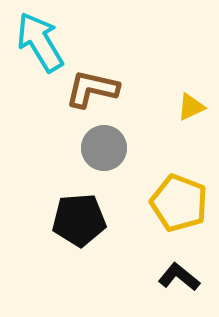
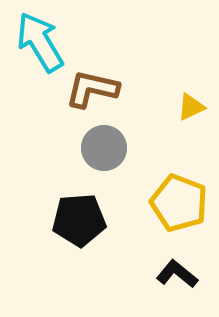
black L-shape: moved 2 px left, 3 px up
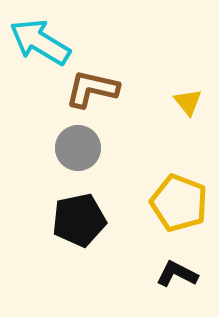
cyan arrow: rotated 28 degrees counterclockwise
yellow triangle: moved 3 px left, 5 px up; rotated 44 degrees counterclockwise
gray circle: moved 26 px left
black pentagon: rotated 8 degrees counterclockwise
black L-shape: rotated 12 degrees counterclockwise
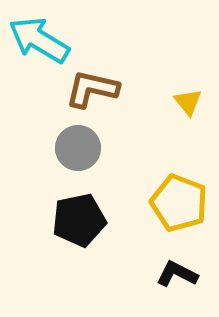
cyan arrow: moved 1 px left, 2 px up
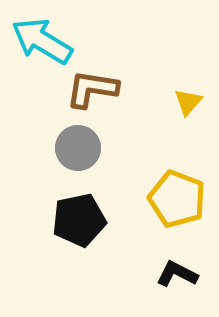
cyan arrow: moved 3 px right, 1 px down
brown L-shape: rotated 4 degrees counterclockwise
yellow triangle: rotated 20 degrees clockwise
yellow pentagon: moved 2 px left, 4 px up
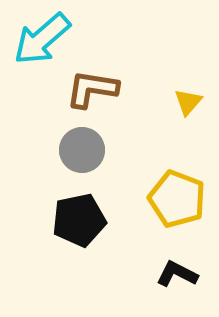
cyan arrow: moved 2 px up; rotated 72 degrees counterclockwise
gray circle: moved 4 px right, 2 px down
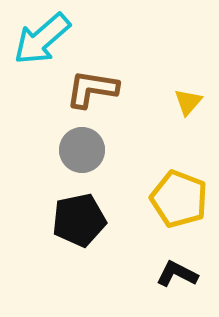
yellow pentagon: moved 2 px right
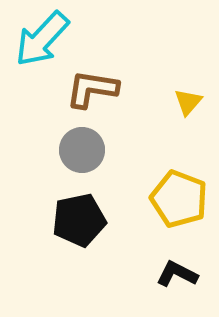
cyan arrow: rotated 6 degrees counterclockwise
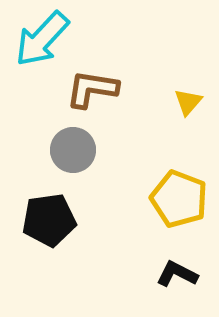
gray circle: moved 9 px left
black pentagon: moved 30 px left; rotated 4 degrees clockwise
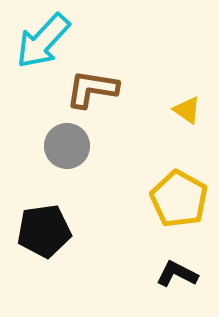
cyan arrow: moved 1 px right, 2 px down
yellow triangle: moved 1 px left, 8 px down; rotated 36 degrees counterclockwise
gray circle: moved 6 px left, 4 px up
yellow pentagon: rotated 8 degrees clockwise
black pentagon: moved 5 px left, 11 px down
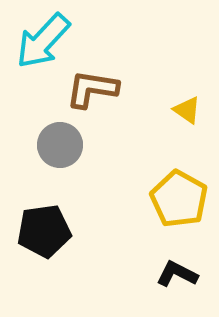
gray circle: moved 7 px left, 1 px up
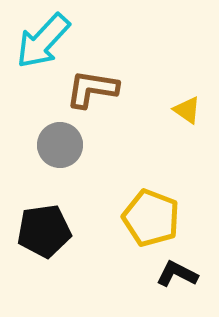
yellow pentagon: moved 28 px left, 19 px down; rotated 8 degrees counterclockwise
